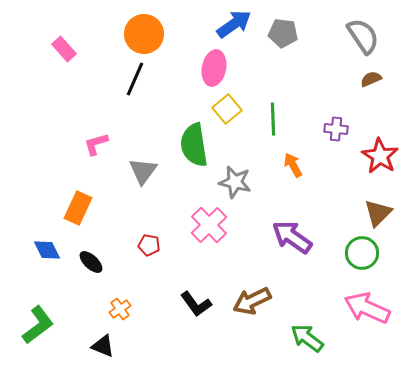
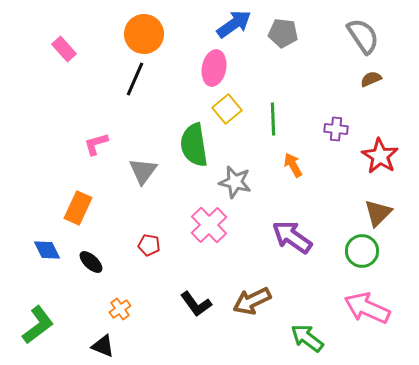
green circle: moved 2 px up
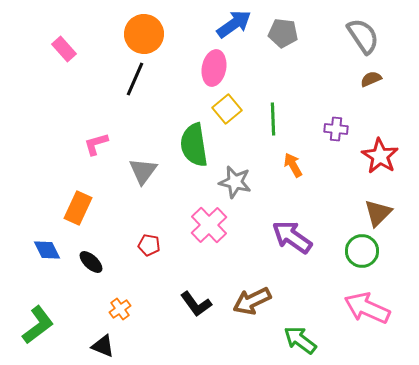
green arrow: moved 7 px left, 2 px down
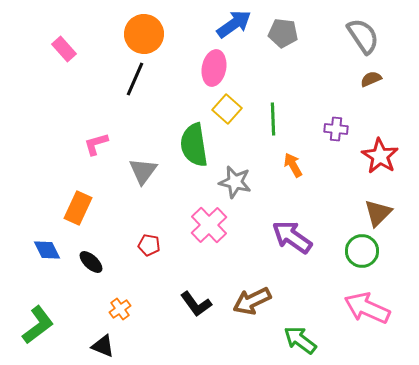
yellow square: rotated 8 degrees counterclockwise
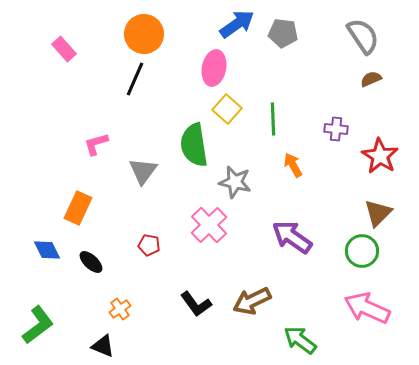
blue arrow: moved 3 px right
